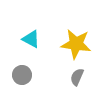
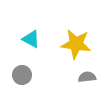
gray semicircle: moved 10 px right; rotated 60 degrees clockwise
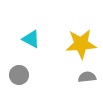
yellow star: moved 5 px right; rotated 12 degrees counterclockwise
gray circle: moved 3 px left
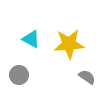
yellow star: moved 12 px left
gray semicircle: rotated 42 degrees clockwise
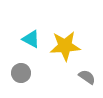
yellow star: moved 4 px left, 2 px down
gray circle: moved 2 px right, 2 px up
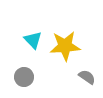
cyan triangle: moved 2 px right, 1 px down; rotated 18 degrees clockwise
gray circle: moved 3 px right, 4 px down
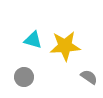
cyan triangle: rotated 30 degrees counterclockwise
gray semicircle: moved 2 px right
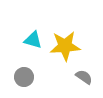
gray semicircle: moved 5 px left
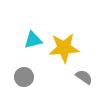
cyan triangle: rotated 30 degrees counterclockwise
yellow star: moved 1 px left, 2 px down
